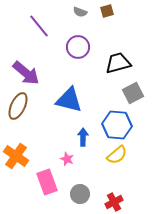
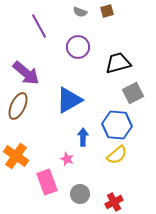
purple line: rotated 10 degrees clockwise
blue triangle: rotated 44 degrees counterclockwise
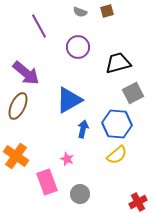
blue hexagon: moved 1 px up
blue arrow: moved 8 px up; rotated 12 degrees clockwise
red cross: moved 24 px right
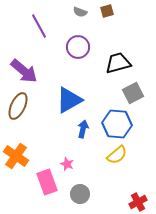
purple arrow: moved 2 px left, 2 px up
pink star: moved 5 px down
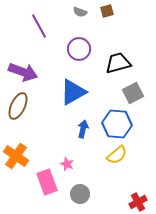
purple circle: moved 1 px right, 2 px down
purple arrow: moved 1 px left, 1 px down; rotated 20 degrees counterclockwise
blue triangle: moved 4 px right, 8 px up
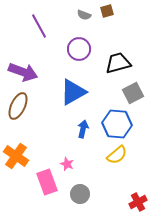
gray semicircle: moved 4 px right, 3 px down
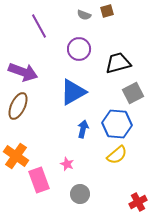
pink rectangle: moved 8 px left, 2 px up
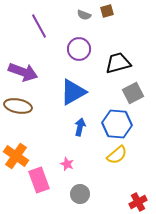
brown ellipse: rotated 76 degrees clockwise
blue arrow: moved 3 px left, 2 px up
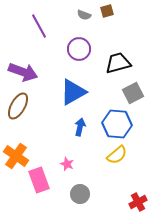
brown ellipse: rotated 72 degrees counterclockwise
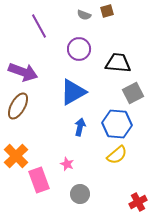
black trapezoid: rotated 20 degrees clockwise
orange cross: rotated 10 degrees clockwise
